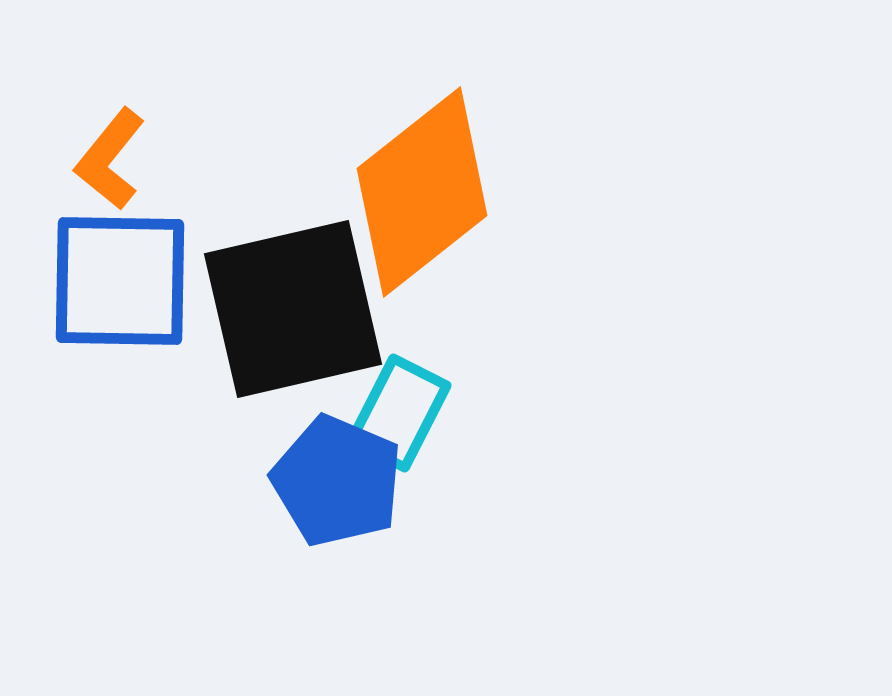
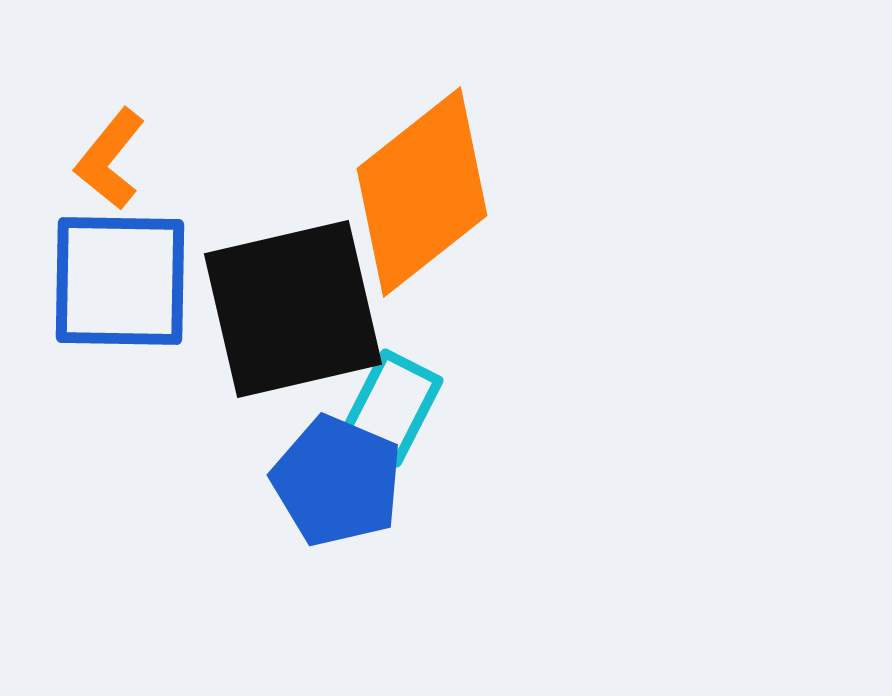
cyan rectangle: moved 8 px left, 5 px up
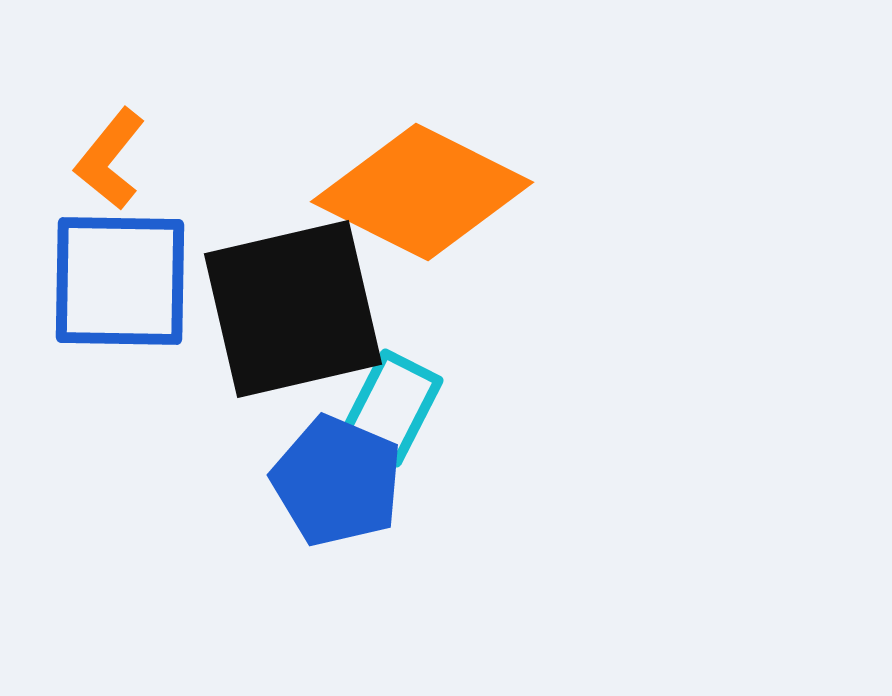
orange diamond: rotated 65 degrees clockwise
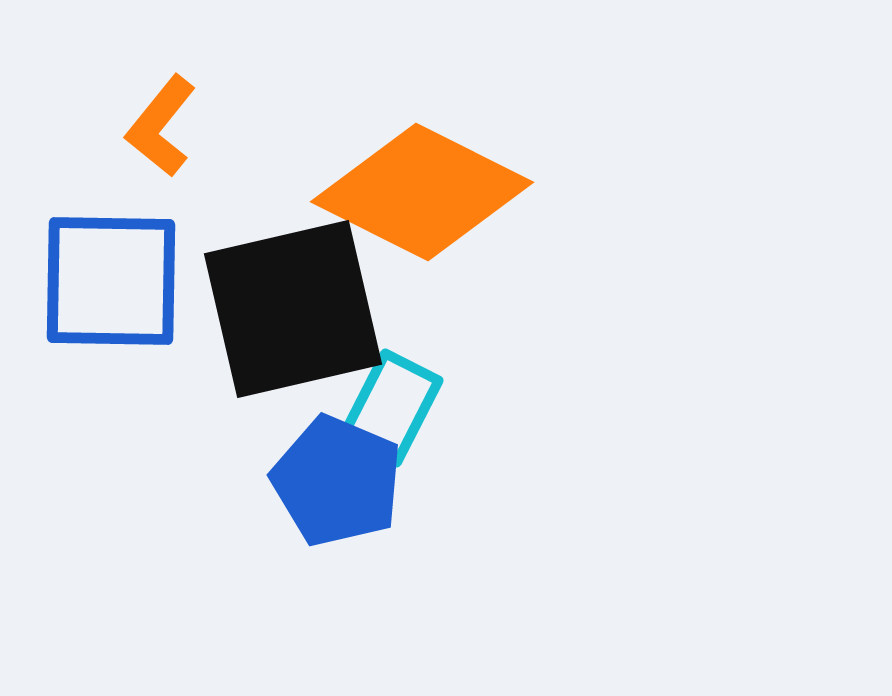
orange L-shape: moved 51 px right, 33 px up
blue square: moved 9 px left
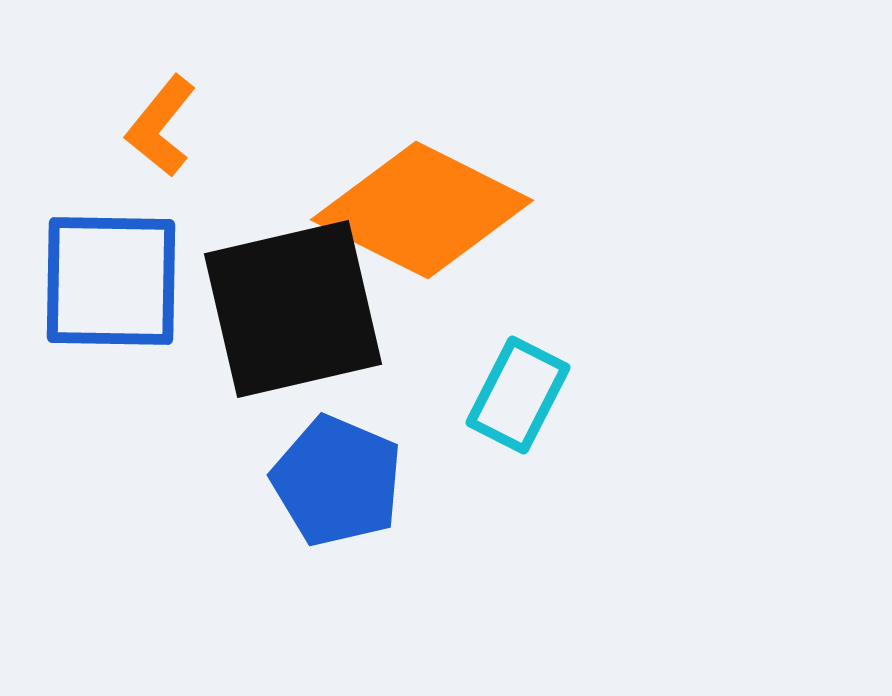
orange diamond: moved 18 px down
cyan rectangle: moved 127 px right, 13 px up
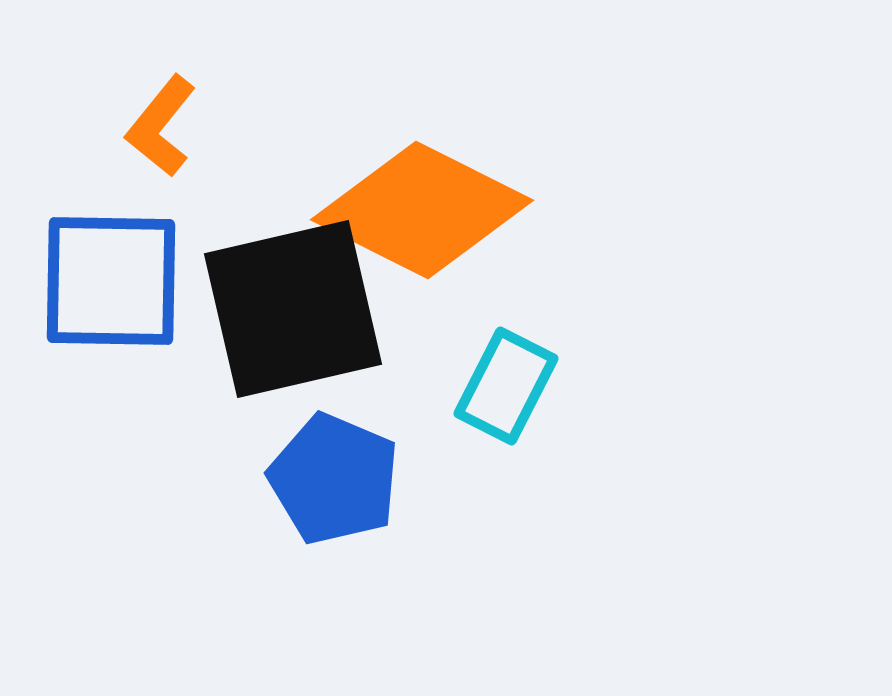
cyan rectangle: moved 12 px left, 9 px up
blue pentagon: moved 3 px left, 2 px up
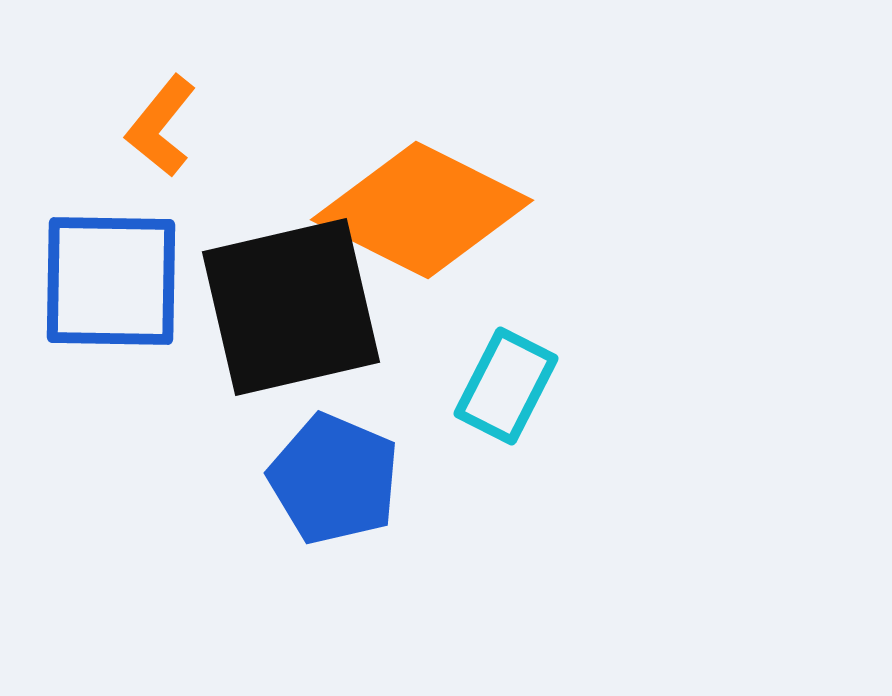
black square: moved 2 px left, 2 px up
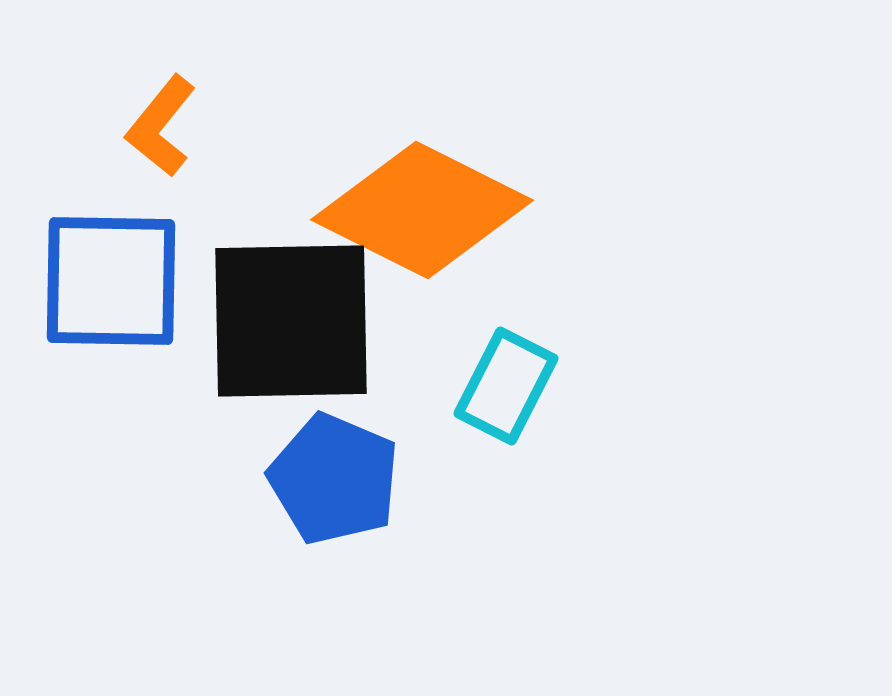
black square: moved 14 px down; rotated 12 degrees clockwise
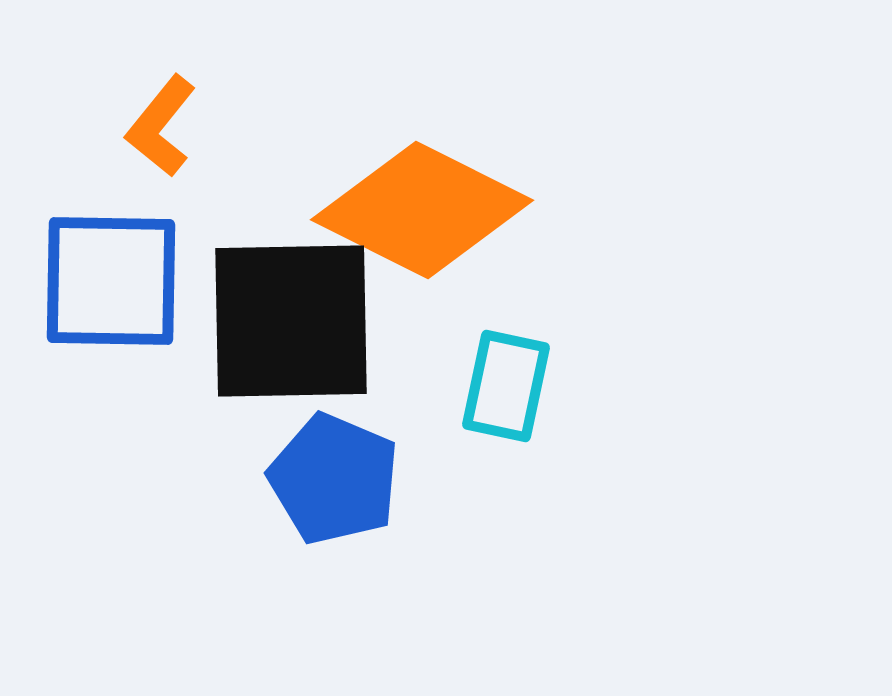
cyan rectangle: rotated 15 degrees counterclockwise
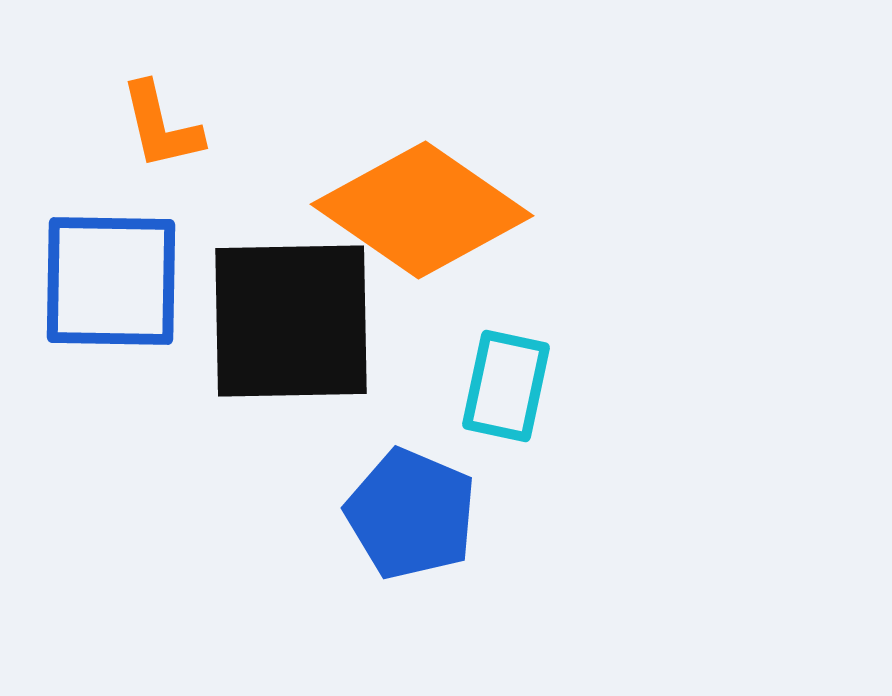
orange L-shape: rotated 52 degrees counterclockwise
orange diamond: rotated 8 degrees clockwise
blue pentagon: moved 77 px right, 35 px down
